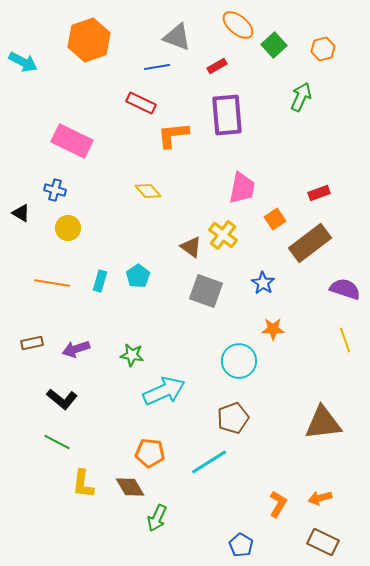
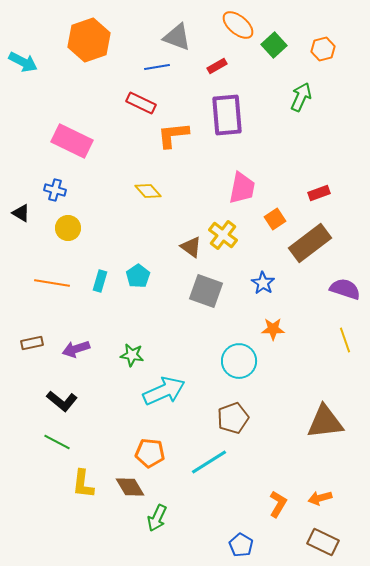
black L-shape at (62, 399): moved 2 px down
brown triangle at (323, 423): moved 2 px right, 1 px up
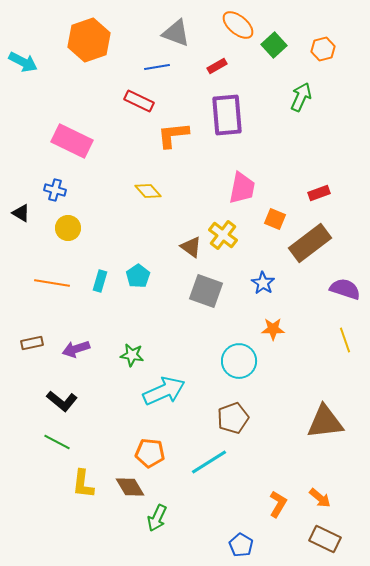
gray triangle at (177, 37): moved 1 px left, 4 px up
red rectangle at (141, 103): moved 2 px left, 2 px up
orange square at (275, 219): rotated 35 degrees counterclockwise
orange arrow at (320, 498): rotated 125 degrees counterclockwise
brown rectangle at (323, 542): moved 2 px right, 3 px up
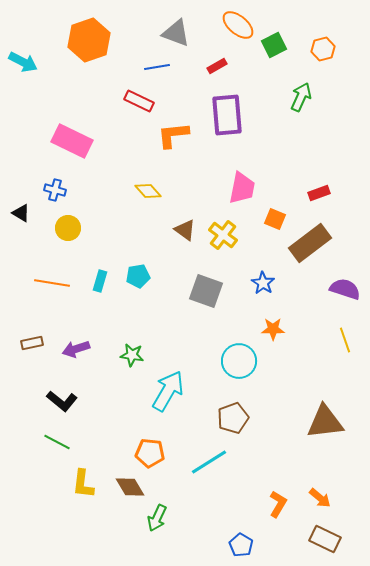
green square at (274, 45): rotated 15 degrees clockwise
brown triangle at (191, 247): moved 6 px left, 17 px up
cyan pentagon at (138, 276): rotated 25 degrees clockwise
cyan arrow at (164, 391): moved 4 px right; rotated 36 degrees counterclockwise
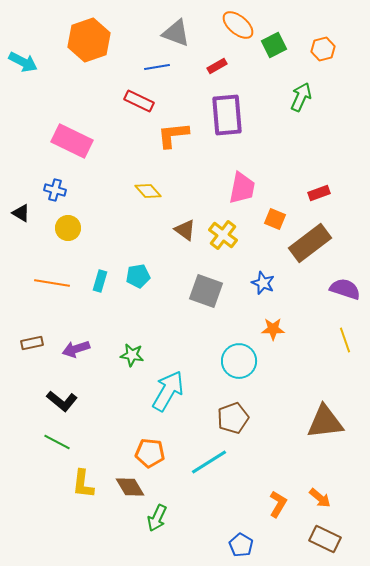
blue star at (263, 283): rotated 10 degrees counterclockwise
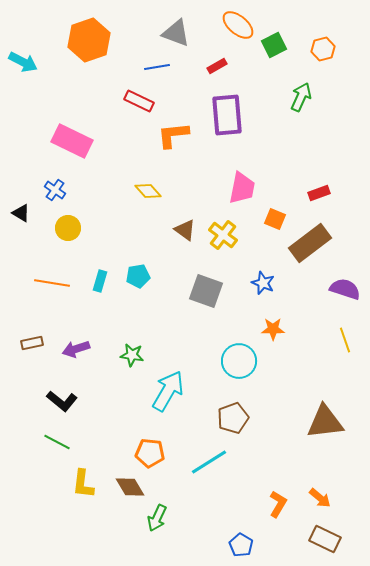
blue cross at (55, 190): rotated 20 degrees clockwise
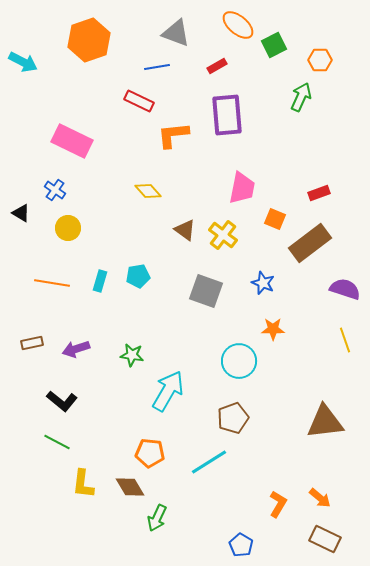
orange hexagon at (323, 49): moved 3 px left, 11 px down; rotated 15 degrees clockwise
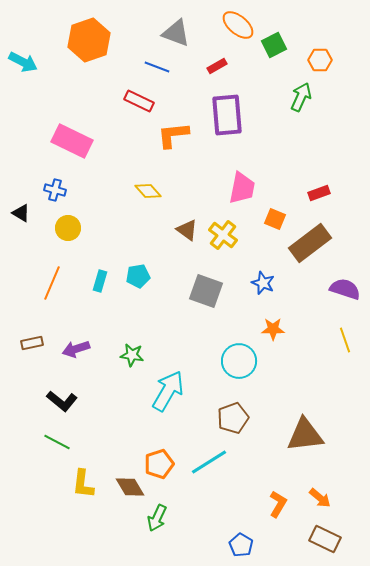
blue line at (157, 67): rotated 30 degrees clockwise
blue cross at (55, 190): rotated 20 degrees counterclockwise
brown triangle at (185, 230): moved 2 px right
orange line at (52, 283): rotated 76 degrees counterclockwise
brown triangle at (325, 422): moved 20 px left, 13 px down
orange pentagon at (150, 453): moved 9 px right, 11 px down; rotated 24 degrees counterclockwise
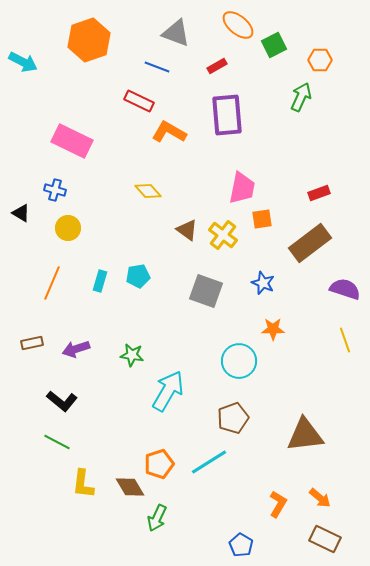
orange L-shape at (173, 135): moved 4 px left, 3 px up; rotated 36 degrees clockwise
orange square at (275, 219): moved 13 px left; rotated 30 degrees counterclockwise
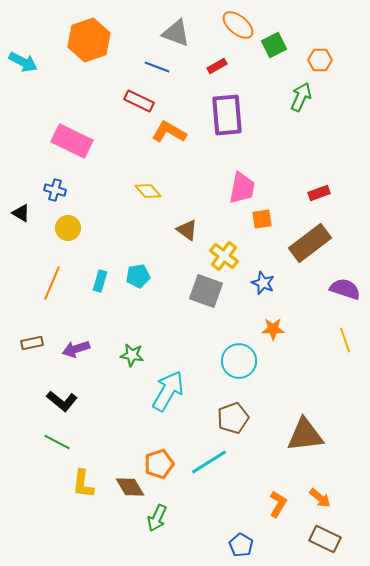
yellow cross at (223, 235): moved 1 px right, 21 px down
